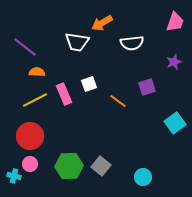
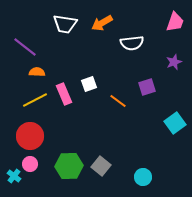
white trapezoid: moved 12 px left, 18 px up
cyan cross: rotated 24 degrees clockwise
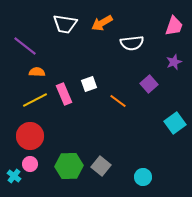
pink trapezoid: moved 1 px left, 4 px down
purple line: moved 1 px up
purple square: moved 2 px right, 3 px up; rotated 24 degrees counterclockwise
